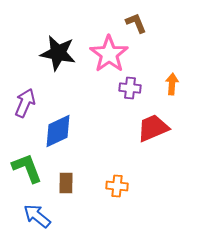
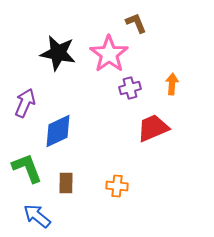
purple cross: rotated 20 degrees counterclockwise
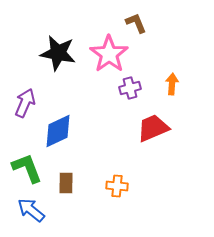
blue arrow: moved 6 px left, 6 px up
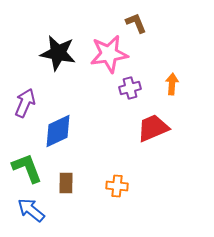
pink star: rotated 27 degrees clockwise
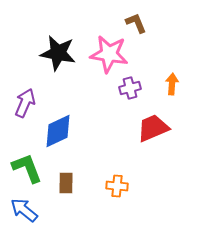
pink star: rotated 18 degrees clockwise
blue arrow: moved 7 px left
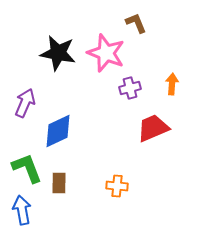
pink star: moved 3 px left, 1 px up; rotated 12 degrees clockwise
brown rectangle: moved 7 px left
blue arrow: moved 2 px left; rotated 40 degrees clockwise
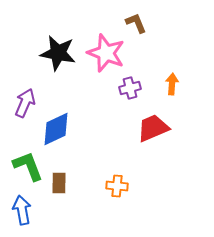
blue diamond: moved 2 px left, 2 px up
green L-shape: moved 1 px right, 2 px up
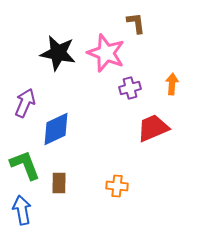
brown L-shape: rotated 15 degrees clockwise
green L-shape: moved 3 px left, 1 px up
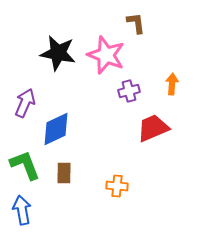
pink star: moved 2 px down
purple cross: moved 1 px left, 3 px down
brown rectangle: moved 5 px right, 10 px up
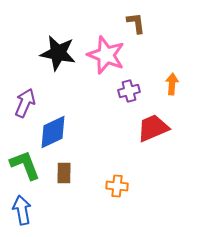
blue diamond: moved 3 px left, 3 px down
